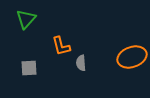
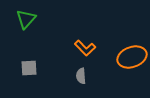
orange L-shape: moved 24 px right, 2 px down; rotated 30 degrees counterclockwise
gray semicircle: moved 13 px down
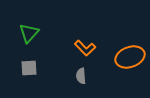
green triangle: moved 3 px right, 14 px down
orange ellipse: moved 2 px left
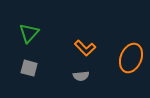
orange ellipse: moved 1 px right, 1 px down; rotated 48 degrees counterclockwise
gray square: rotated 18 degrees clockwise
gray semicircle: rotated 91 degrees counterclockwise
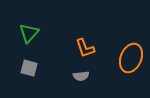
orange L-shape: rotated 25 degrees clockwise
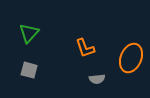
gray square: moved 2 px down
gray semicircle: moved 16 px right, 3 px down
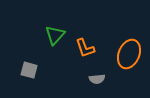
green triangle: moved 26 px right, 2 px down
orange ellipse: moved 2 px left, 4 px up
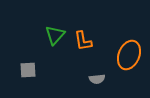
orange L-shape: moved 2 px left, 7 px up; rotated 10 degrees clockwise
orange ellipse: moved 1 px down
gray square: moved 1 px left; rotated 18 degrees counterclockwise
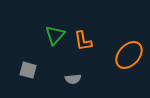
orange ellipse: rotated 20 degrees clockwise
gray square: rotated 18 degrees clockwise
gray semicircle: moved 24 px left
